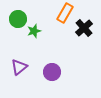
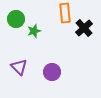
orange rectangle: rotated 36 degrees counterclockwise
green circle: moved 2 px left
purple triangle: rotated 36 degrees counterclockwise
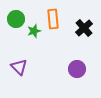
orange rectangle: moved 12 px left, 6 px down
purple circle: moved 25 px right, 3 px up
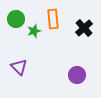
purple circle: moved 6 px down
